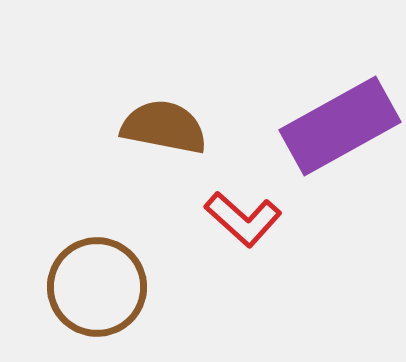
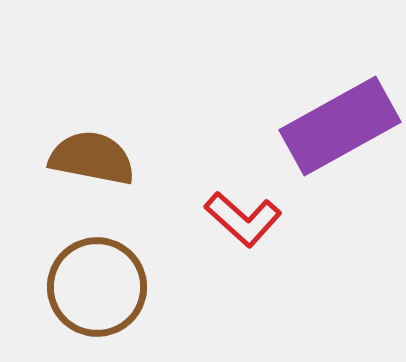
brown semicircle: moved 72 px left, 31 px down
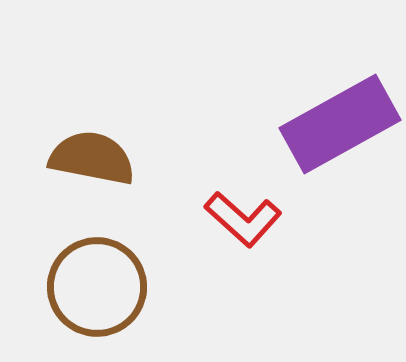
purple rectangle: moved 2 px up
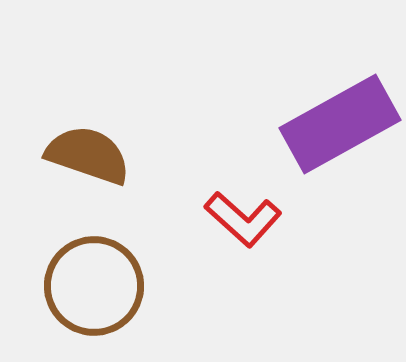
brown semicircle: moved 4 px left, 3 px up; rotated 8 degrees clockwise
brown circle: moved 3 px left, 1 px up
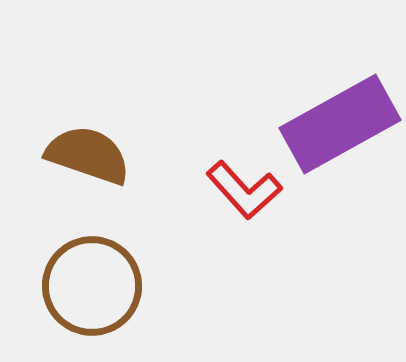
red L-shape: moved 1 px right, 29 px up; rotated 6 degrees clockwise
brown circle: moved 2 px left
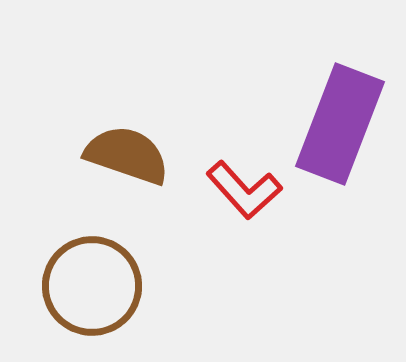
purple rectangle: rotated 40 degrees counterclockwise
brown semicircle: moved 39 px right
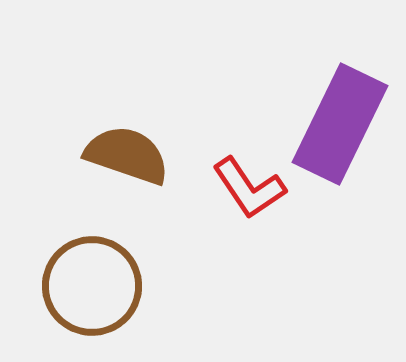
purple rectangle: rotated 5 degrees clockwise
red L-shape: moved 5 px right, 2 px up; rotated 8 degrees clockwise
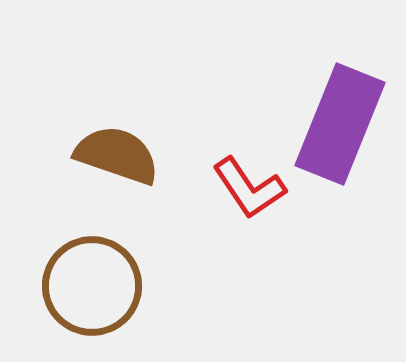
purple rectangle: rotated 4 degrees counterclockwise
brown semicircle: moved 10 px left
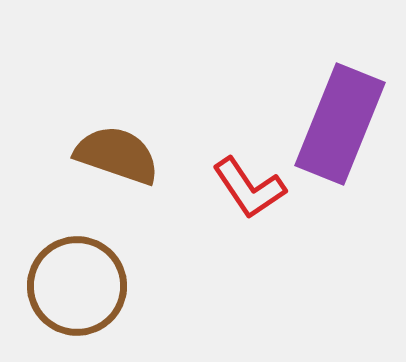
brown circle: moved 15 px left
